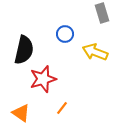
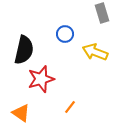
red star: moved 2 px left
orange line: moved 8 px right, 1 px up
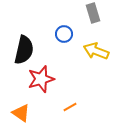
gray rectangle: moved 9 px left
blue circle: moved 1 px left
yellow arrow: moved 1 px right, 1 px up
orange line: rotated 24 degrees clockwise
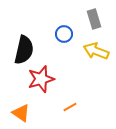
gray rectangle: moved 1 px right, 6 px down
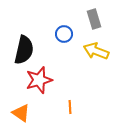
red star: moved 2 px left, 1 px down
orange line: rotated 64 degrees counterclockwise
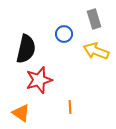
black semicircle: moved 2 px right, 1 px up
